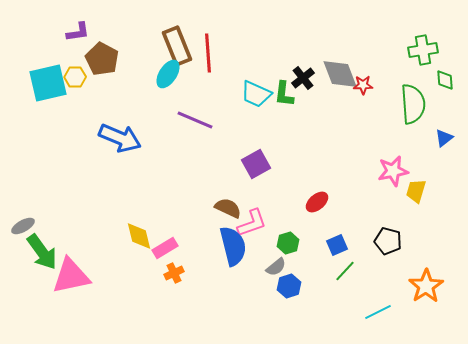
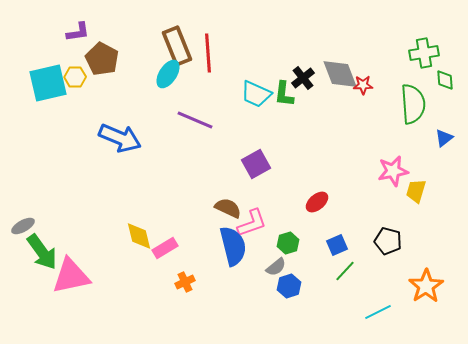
green cross: moved 1 px right, 3 px down
orange cross: moved 11 px right, 9 px down
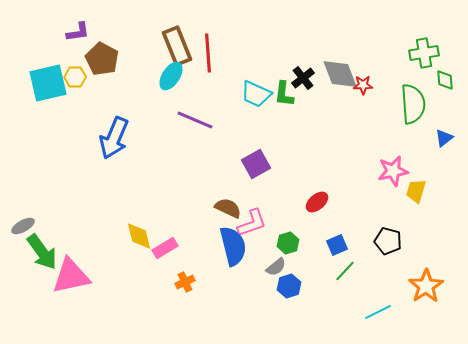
cyan ellipse: moved 3 px right, 2 px down
blue arrow: moved 6 px left; rotated 90 degrees clockwise
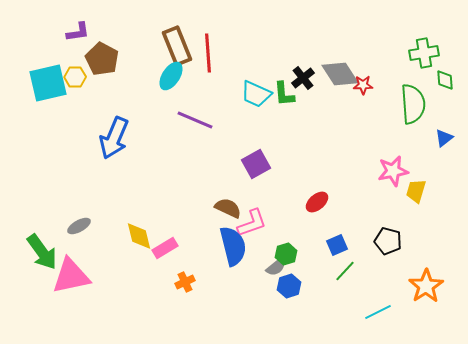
gray diamond: rotated 12 degrees counterclockwise
green L-shape: rotated 12 degrees counterclockwise
gray ellipse: moved 56 px right
green hexagon: moved 2 px left, 11 px down
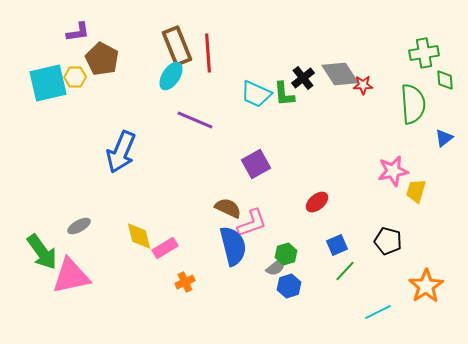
blue arrow: moved 7 px right, 14 px down
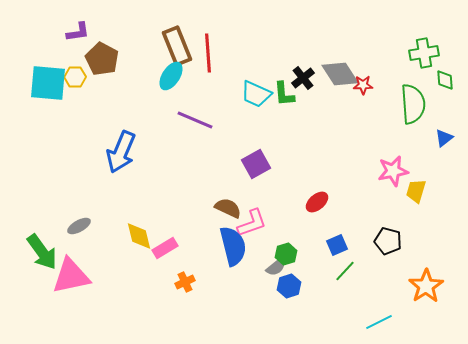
cyan square: rotated 18 degrees clockwise
cyan line: moved 1 px right, 10 px down
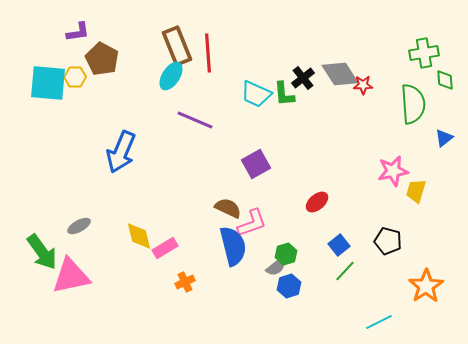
blue square: moved 2 px right; rotated 15 degrees counterclockwise
